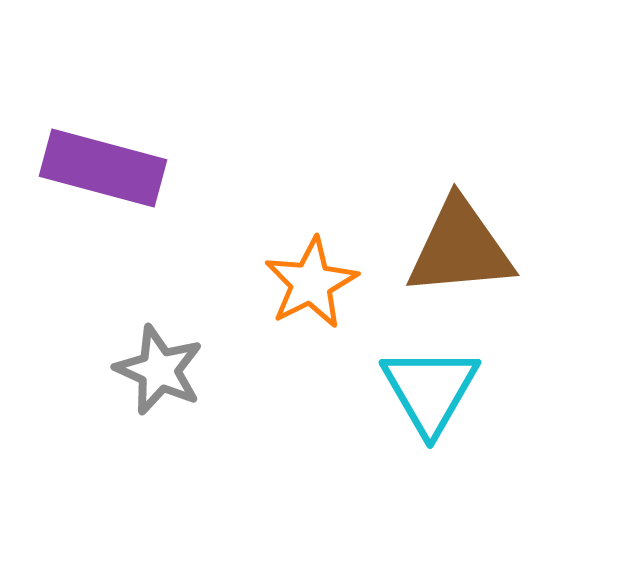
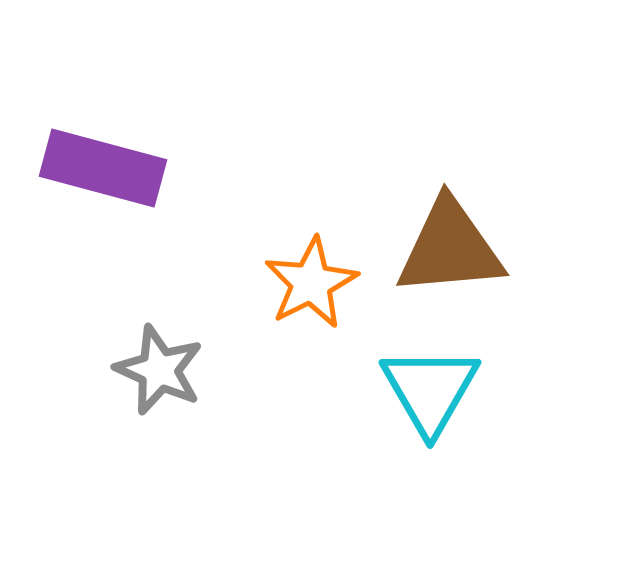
brown triangle: moved 10 px left
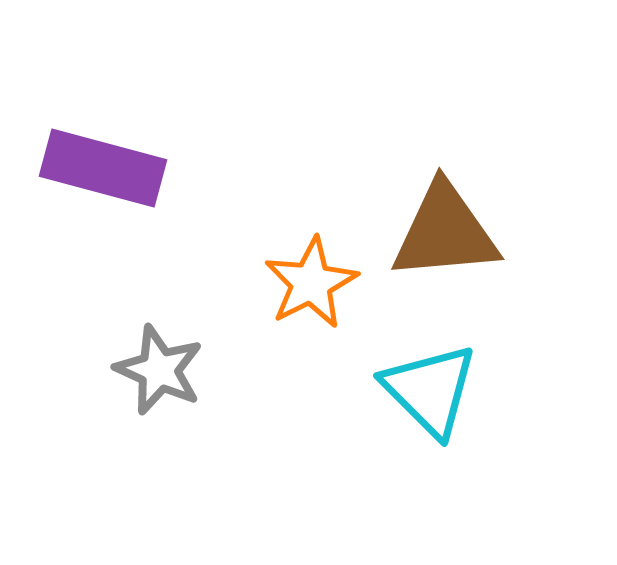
brown triangle: moved 5 px left, 16 px up
cyan triangle: rotated 15 degrees counterclockwise
